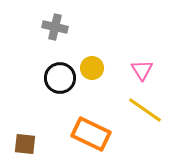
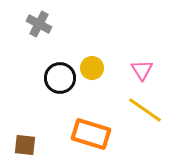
gray cross: moved 16 px left, 3 px up; rotated 15 degrees clockwise
orange rectangle: rotated 9 degrees counterclockwise
brown square: moved 1 px down
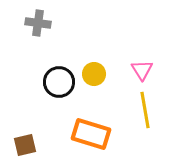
gray cross: moved 1 px left, 1 px up; rotated 20 degrees counterclockwise
yellow circle: moved 2 px right, 6 px down
black circle: moved 1 px left, 4 px down
yellow line: rotated 45 degrees clockwise
brown square: rotated 20 degrees counterclockwise
